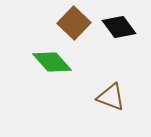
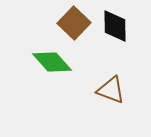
black diamond: moved 4 px left, 1 px up; rotated 36 degrees clockwise
brown triangle: moved 7 px up
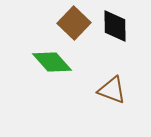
brown triangle: moved 1 px right
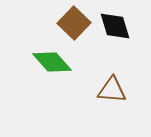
black diamond: rotated 16 degrees counterclockwise
brown triangle: rotated 16 degrees counterclockwise
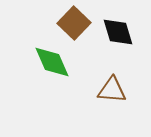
black diamond: moved 3 px right, 6 px down
green diamond: rotated 18 degrees clockwise
